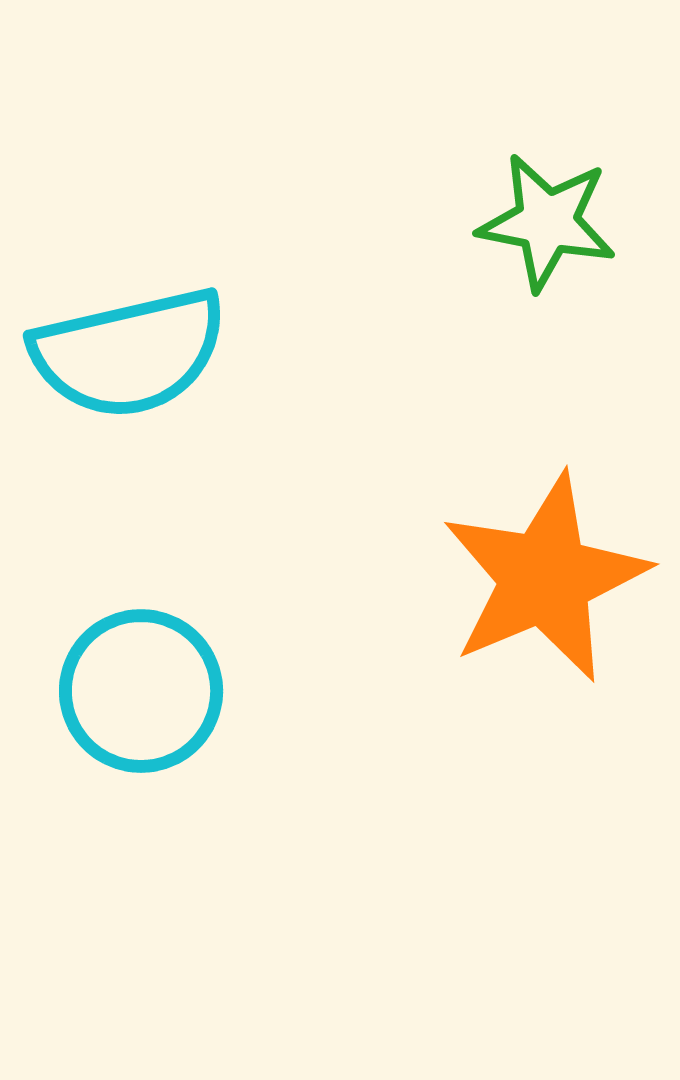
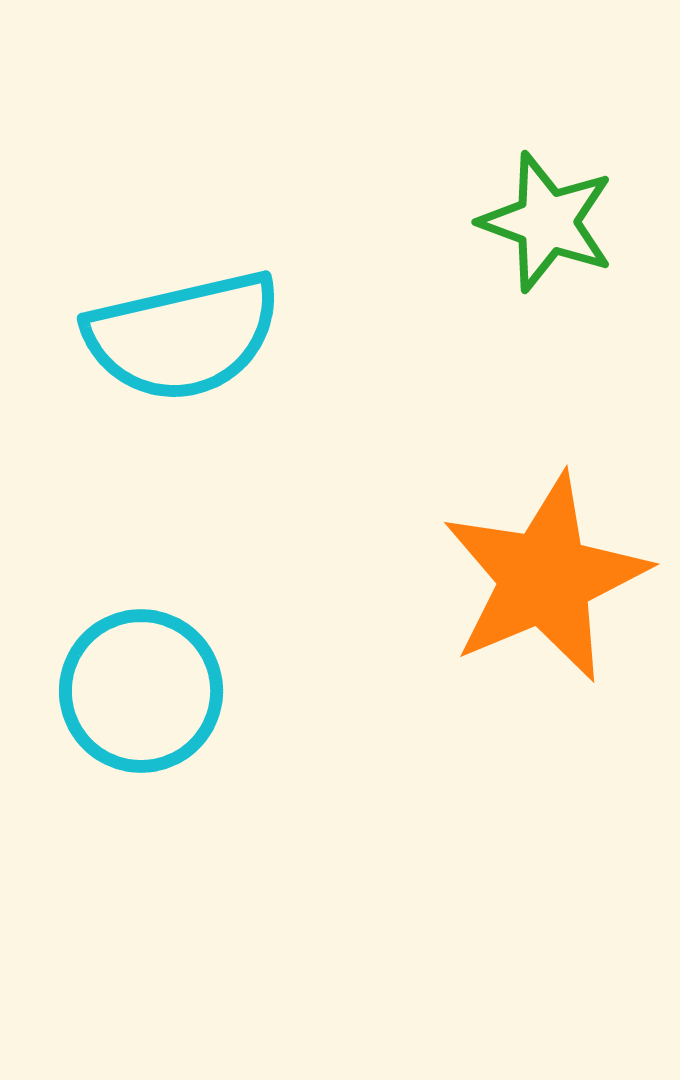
green star: rotated 9 degrees clockwise
cyan semicircle: moved 54 px right, 17 px up
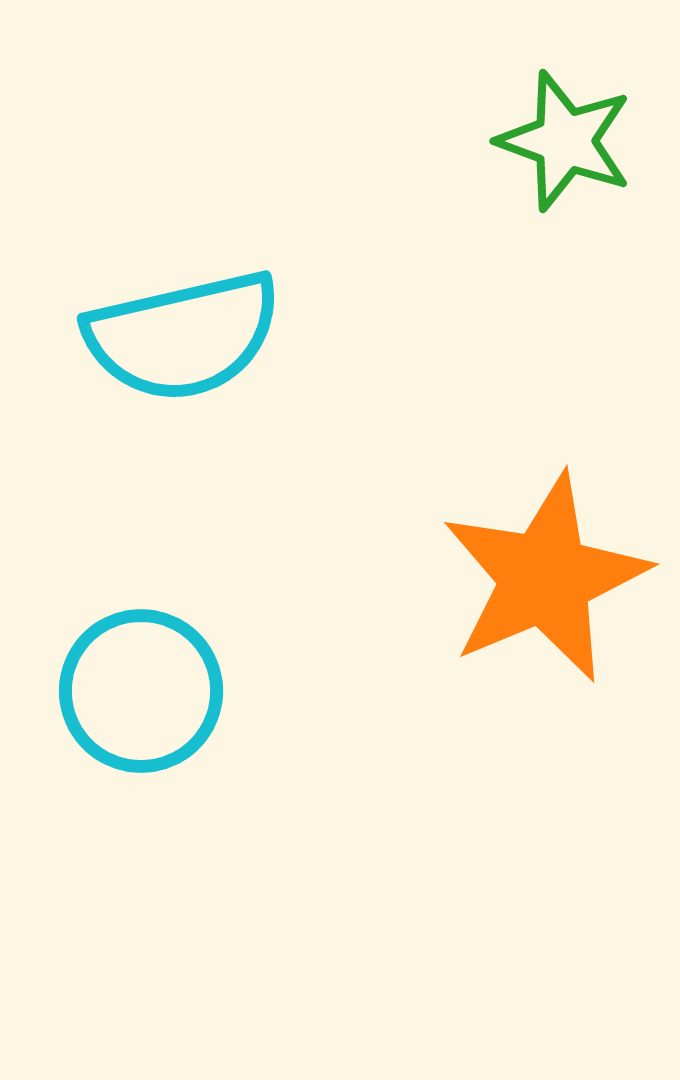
green star: moved 18 px right, 81 px up
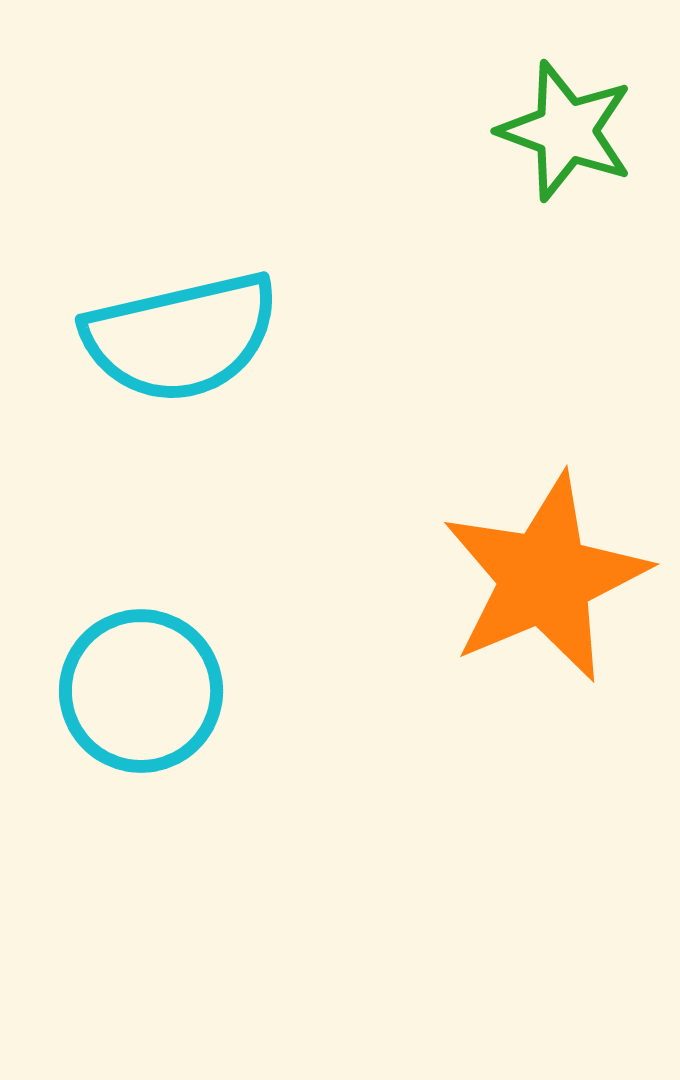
green star: moved 1 px right, 10 px up
cyan semicircle: moved 2 px left, 1 px down
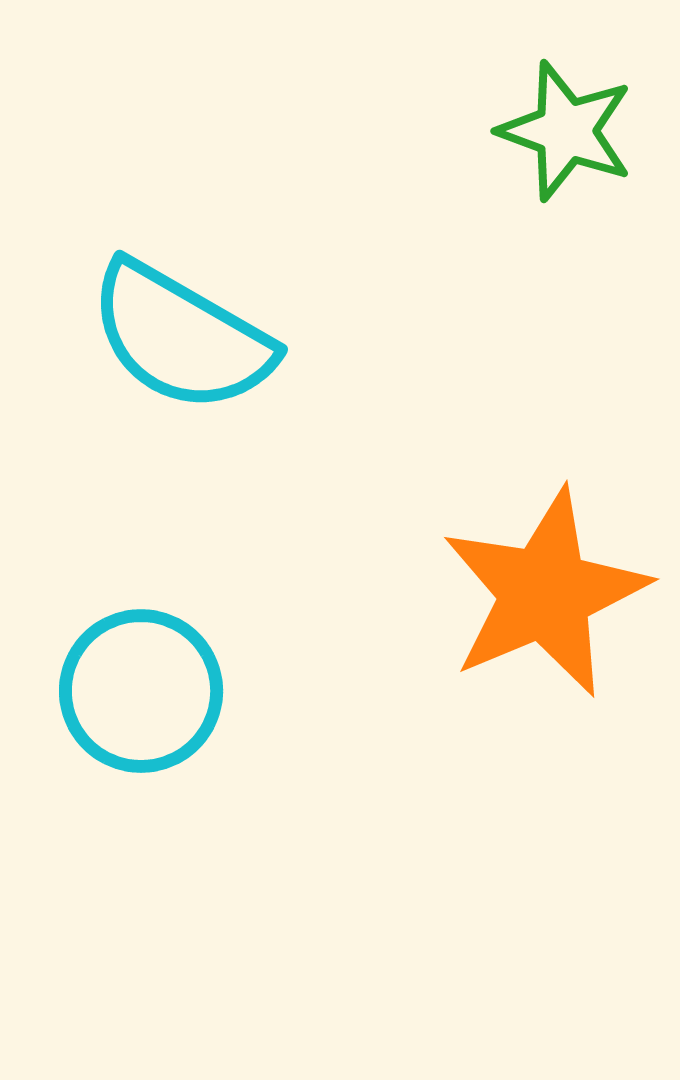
cyan semicircle: rotated 43 degrees clockwise
orange star: moved 15 px down
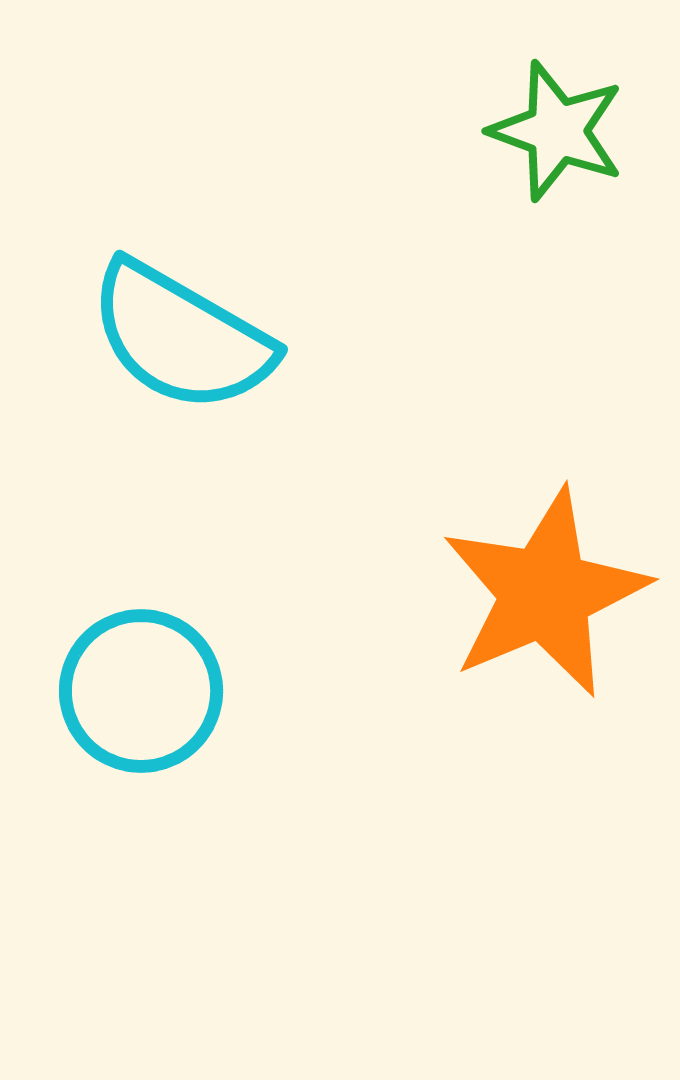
green star: moved 9 px left
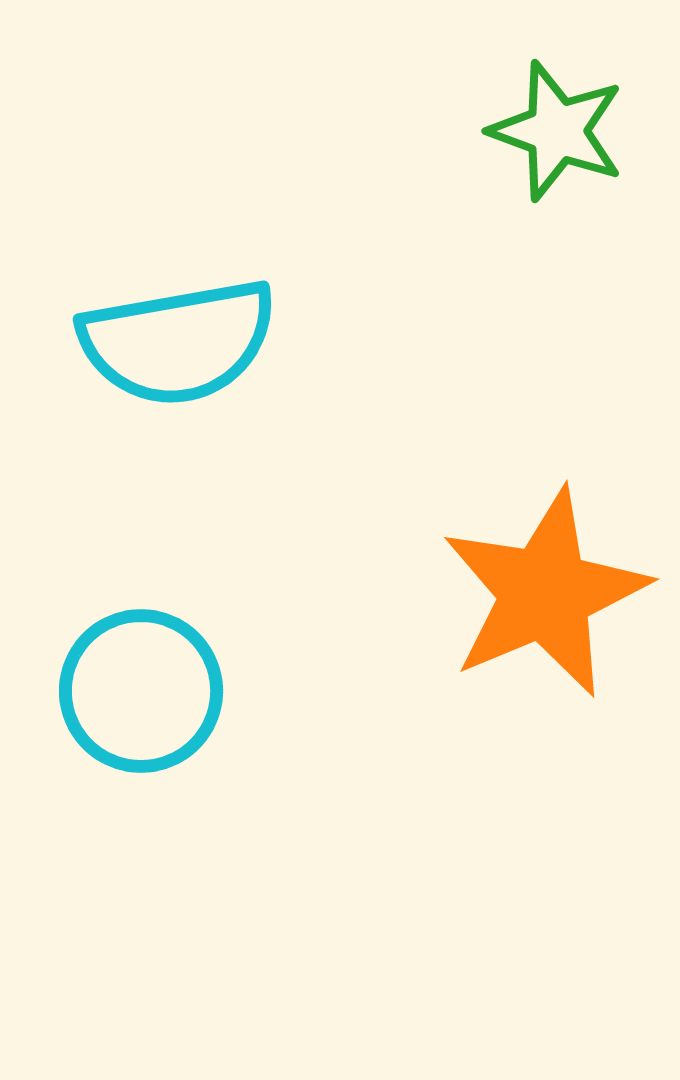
cyan semicircle: moved 3 px left, 5 px down; rotated 40 degrees counterclockwise
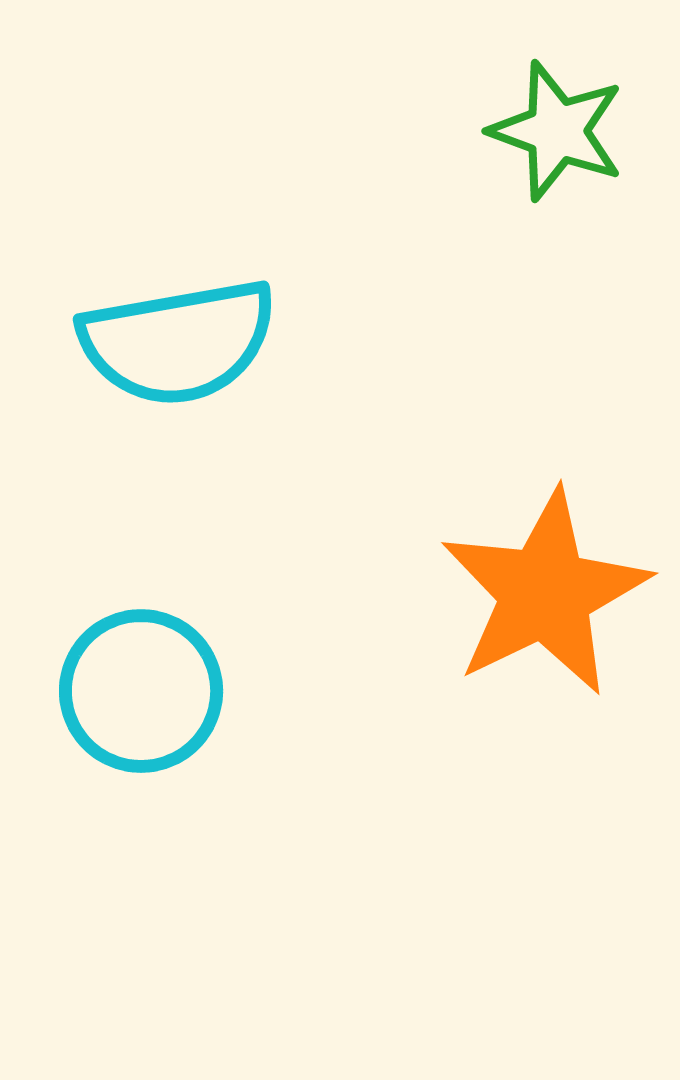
orange star: rotated 3 degrees counterclockwise
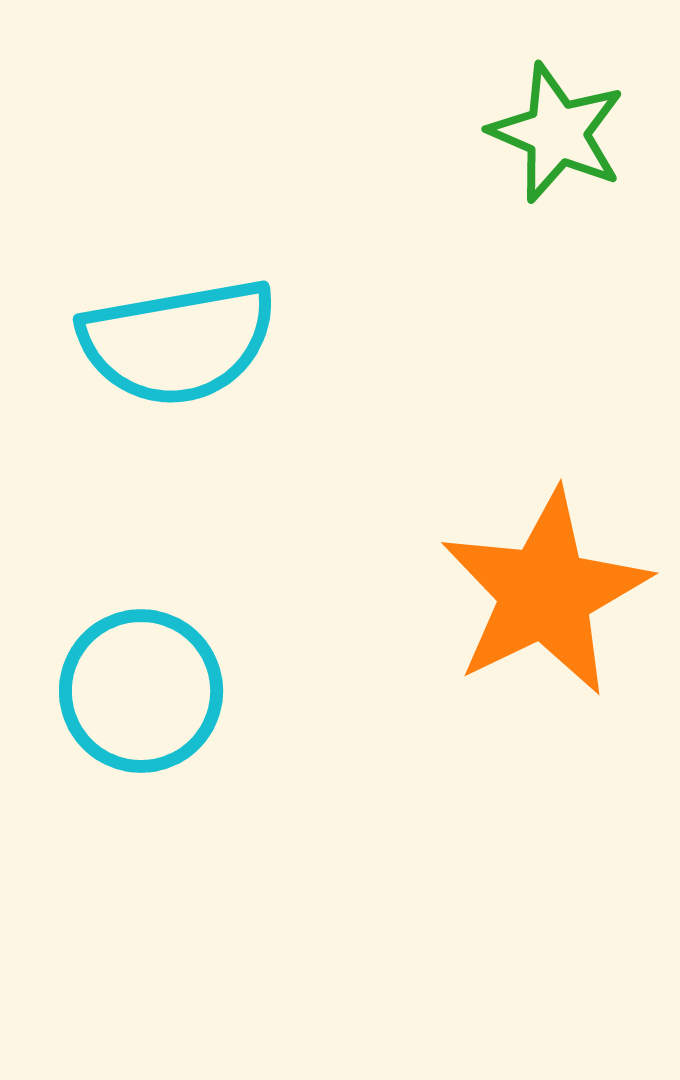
green star: moved 2 px down; rotated 3 degrees clockwise
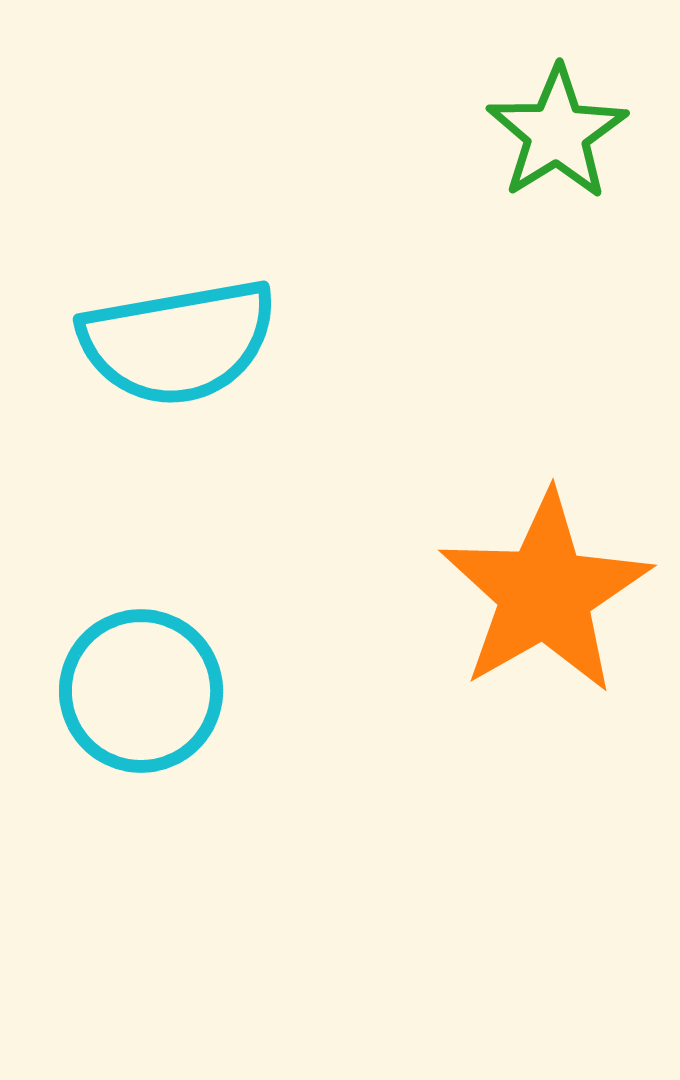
green star: rotated 17 degrees clockwise
orange star: rotated 4 degrees counterclockwise
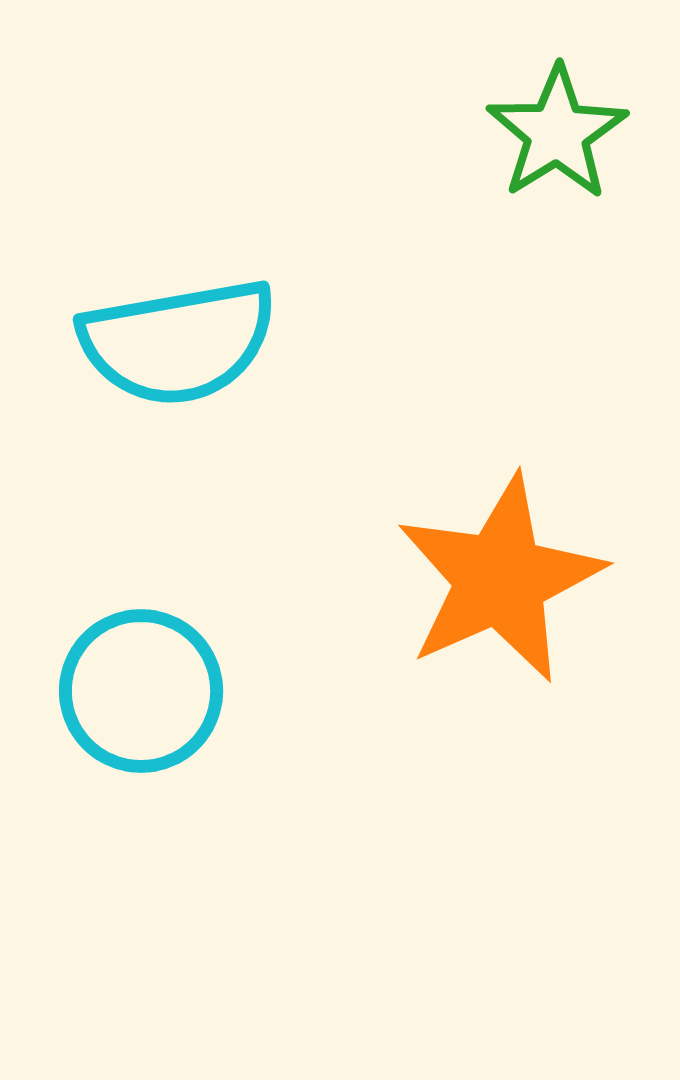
orange star: moved 45 px left, 14 px up; rotated 6 degrees clockwise
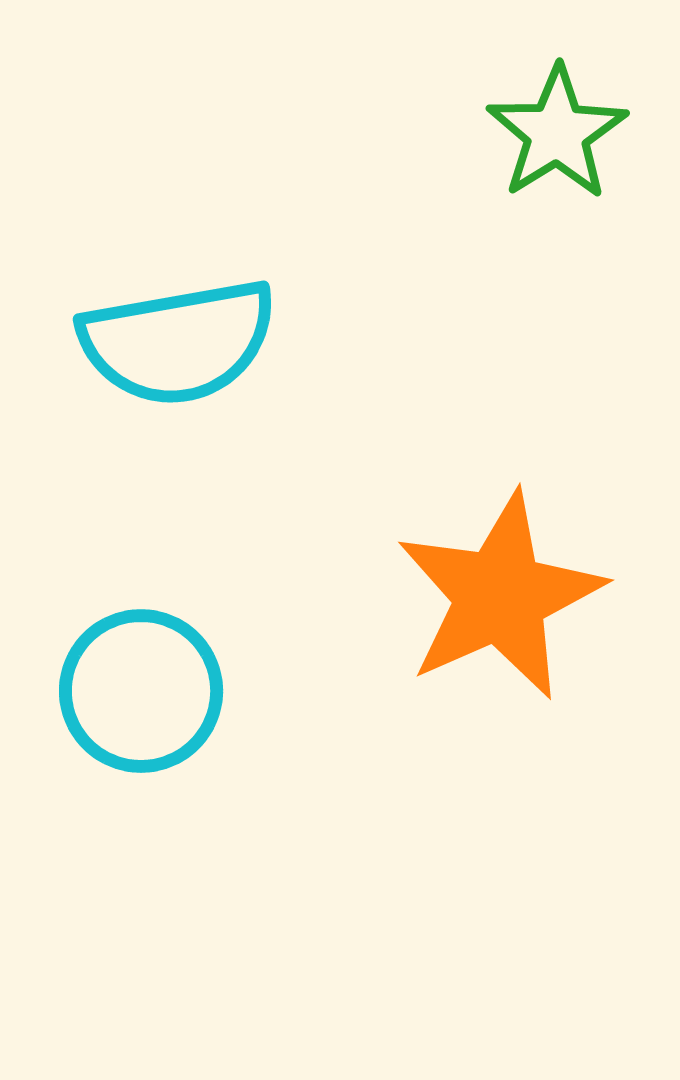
orange star: moved 17 px down
